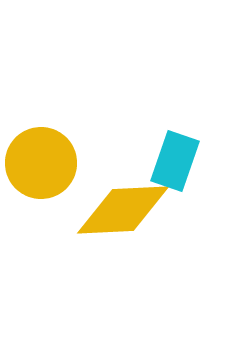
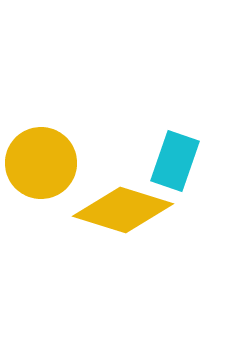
yellow diamond: rotated 20 degrees clockwise
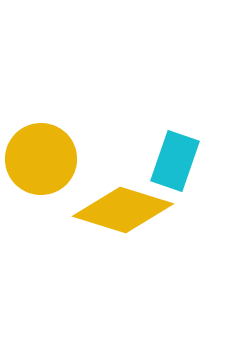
yellow circle: moved 4 px up
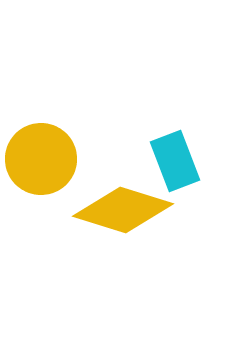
cyan rectangle: rotated 40 degrees counterclockwise
